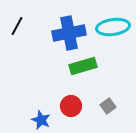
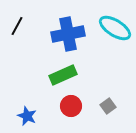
cyan ellipse: moved 2 px right, 1 px down; rotated 40 degrees clockwise
blue cross: moved 1 px left, 1 px down
green rectangle: moved 20 px left, 9 px down; rotated 8 degrees counterclockwise
blue star: moved 14 px left, 4 px up
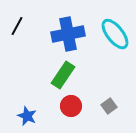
cyan ellipse: moved 6 px down; rotated 20 degrees clockwise
green rectangle: rotated 32 degrees counterclockwise
gray square: moved 1 px right
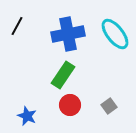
red circle: moved 1 px left, 1 px up
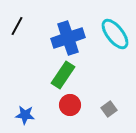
blue cross: moved 4 px down; rotated 8 degrees counterclockwise
gray square: moved 3 px down
blue star: moved 2 px left, 1 px up; rotated 18 degrees counterclockwise
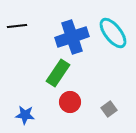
black line: rotated 54 degrees clockwise
cyan ellipse: moved 2 px left, 1 px up
blue cross: moved 4 px right, 1 px up
green rectangle: moved 5 px left, 2 px up
red circle: moved 3 px up
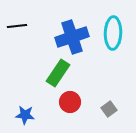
cyan ellipse: rotated 40 degrees clockwise
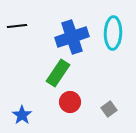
blue star: moved 3 px left; rotated 30 degrees clockwise
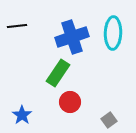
gray square: moved 11 px down
